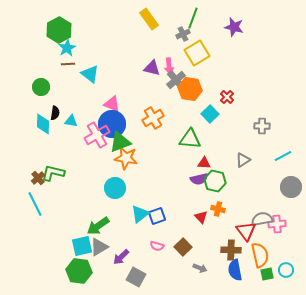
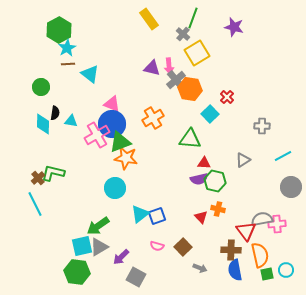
gray cross at (183, 34): rotated 24 degrees counterclockwise
green hexagon at (79, 271): moved 2 px left, 1 px down
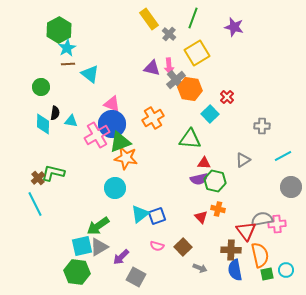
gray cross at (183, 34): moved 14 px left
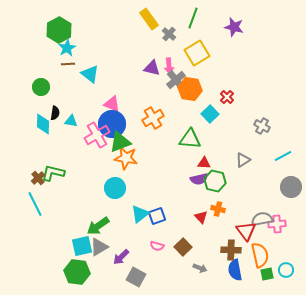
gray cross at (262, 126): rotated 28 degrees clockwise
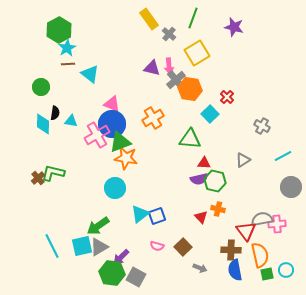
cyan line at (35, 204): moved 17 px right, 42 px down
green hexagon at (77, 272): moved 35 px right, 1 px down
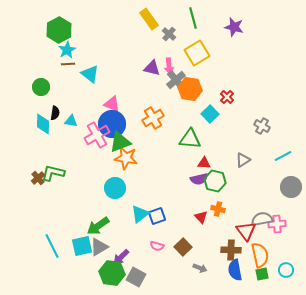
green line at (193, 18): rotated 35 degrees counterclockwise
cyan star at (67, 48): moved 2 px down
green square at (267, 274): moved 5 px left
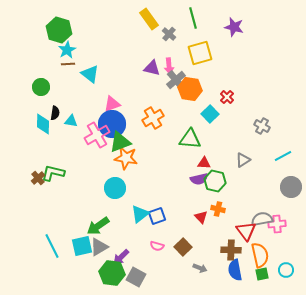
green hexagon at (59, 30): rotated 15 degrees counterclockwise
yellow square at (197, 53): moved 3 px right; rotated 15 degrees clockwise
pink triangle at (112, 104): rotated 42 degrees counterclockwise
